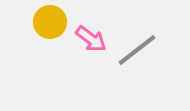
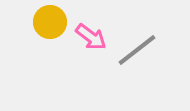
pink arrow: moved 2 px up
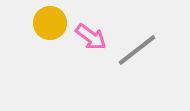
yellow circle: moved 1 px down
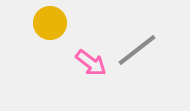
pink arrow: moved 26 px down
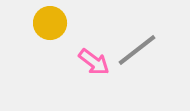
pink arrow: moved 3 px right, 1 px up
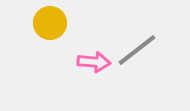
pink arrow: rotated 32 degrees counterclockwise
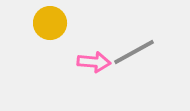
gray line: moved 3 px left, 2 px down; rotated 9 degrees clockwise
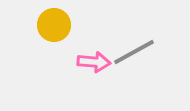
yellow circle: moved 4 px right, 2 px down
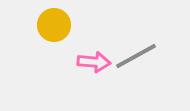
gray line: moved 2 px right, 4 px down
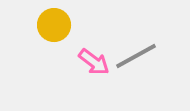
pink arrow: rotated 32 degrees clockwise
